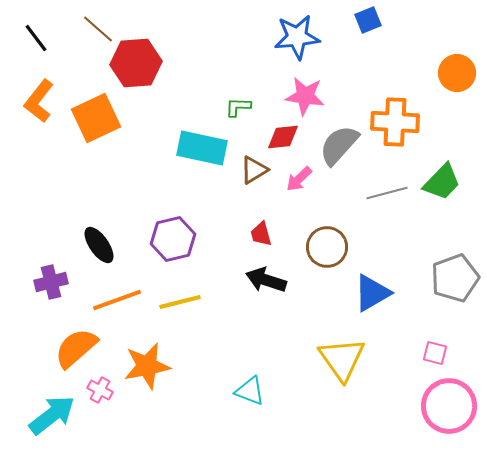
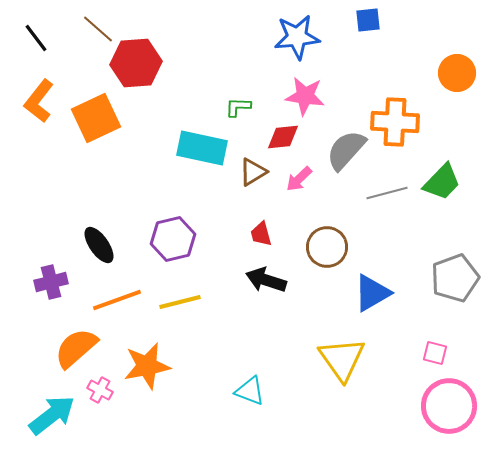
blue square: rotated 16 degrees clockwise
gray semicircle: moved 7 px right, 5 px down
brown triangle: moved 1 px left, 2 px down
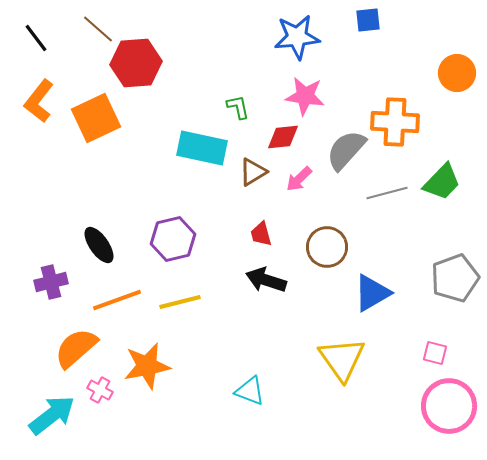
green L-shape: rotated 76 degrees clockwise
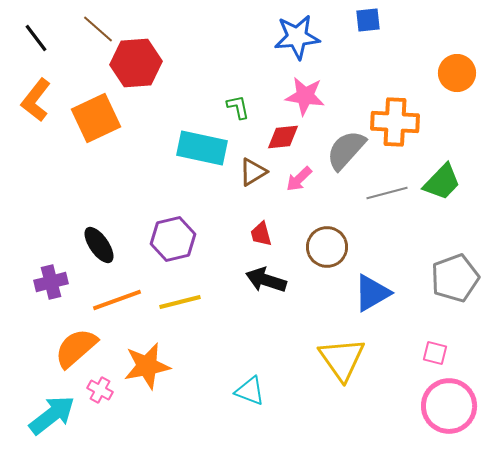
orange L-shape: moved 3 px left, 1 px up
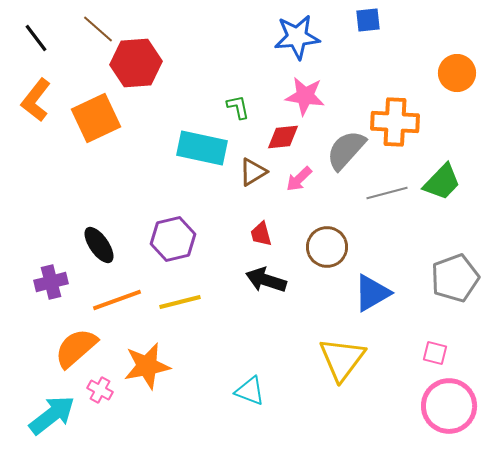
yellow triangle: rotated 12 degrees clockwise
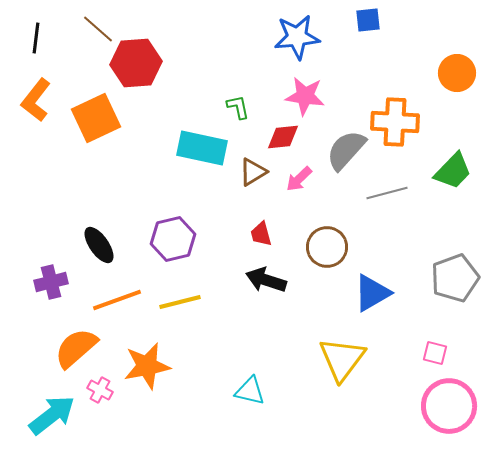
black line: rotated 44 degrees clockwise
green trapezoid: moved 11 px right, 11 px up
cyan triangle: rotated 8 degrees counterclockwise
